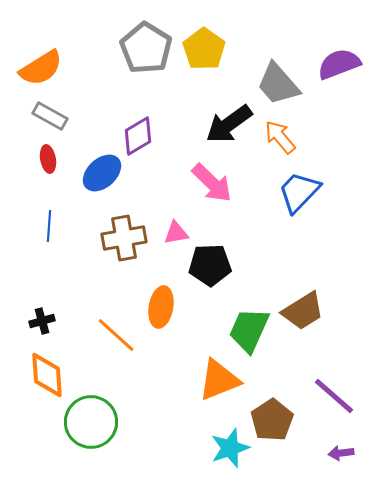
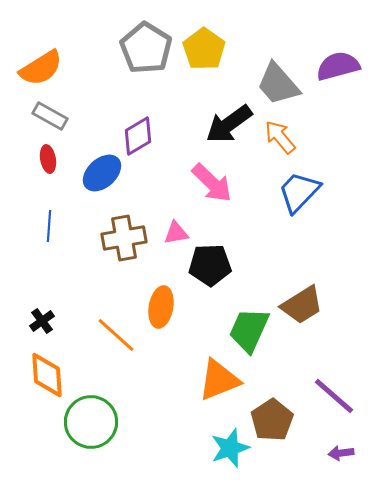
purple semicircle: moved 1 px left, 2 px down; rotated 6 degrees clockwise
brown trapezoid: moved 1 px left, 6 px up
black cross: rotated 20 degrees counterclockwise
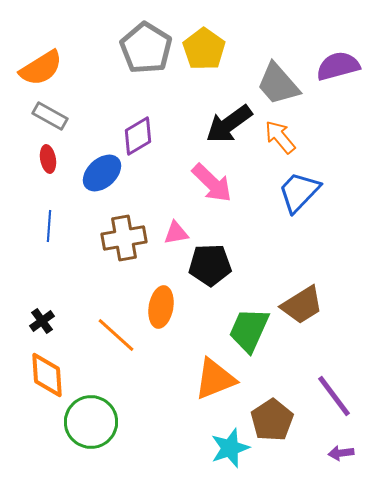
orange triangle: moved 4 px left, 1 px up
purple line: rotated 12 degrees clockwise
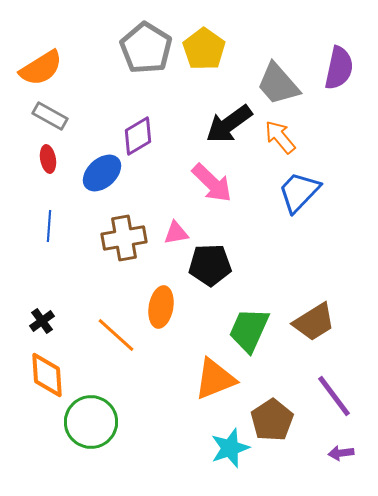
purple semicircle: moved 1 px right, 2 px down; rotated 117 degrees clockwise
brown trapezoid: moved 12 px right, 17 px down
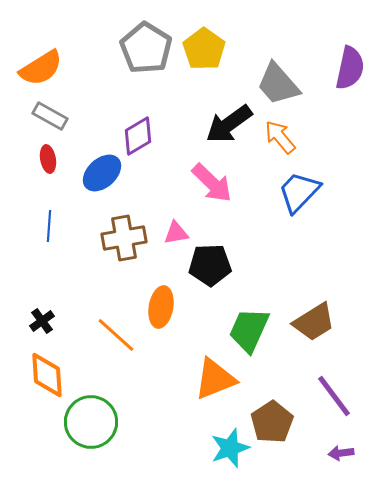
purple semicircle: moved 11 px right
brown pentagon: moved 2 px down
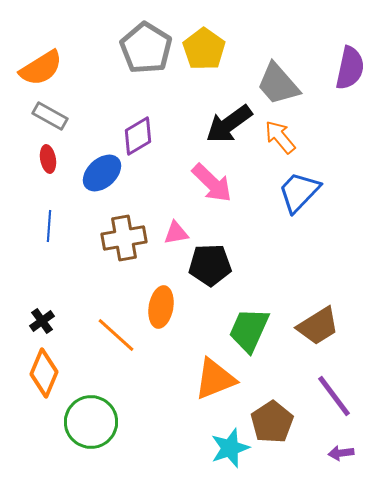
brown trapezoid: moved 4 px right, 4 px down
orange diamond: moved 3 px left, 2 px up; rotated 27 degrees clockwise
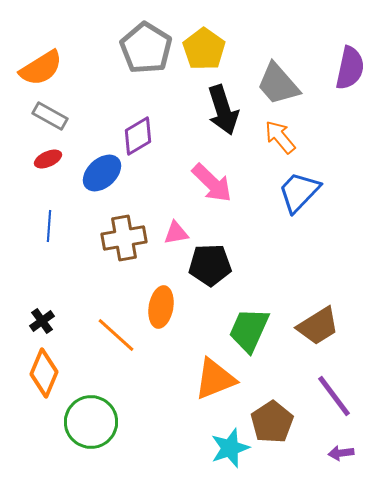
black arrow: moved 6 px left, 14 px up; rotated 72 degrees counterclockwise
red ellipse: rotated 76 degrees clockwise
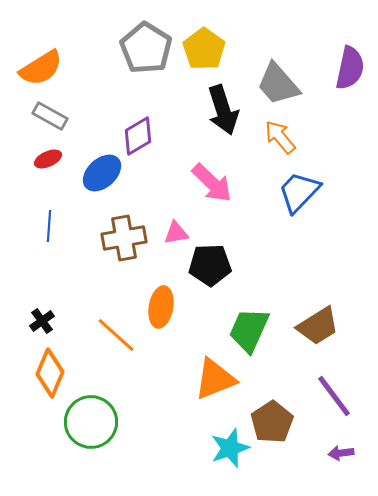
orange diamond: moved 6 px right
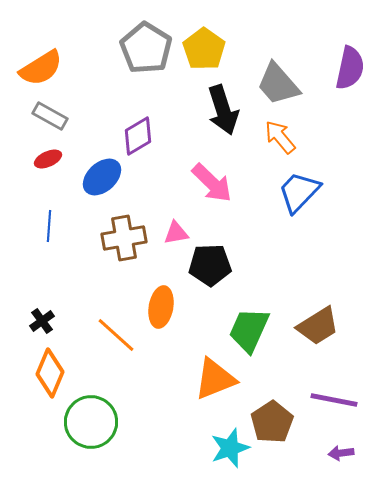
blue ellipse: moved 4 px down
purple line: moved 4 px down; rotated 42 degrees counterclockwise
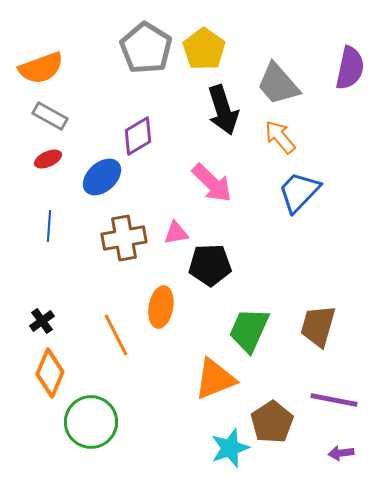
orange semicircle: rotated 12 degrees clockwise
brown trapezoid: rotated 138 degrees clockwise
orange line: rotated 21 degrees clockwise
